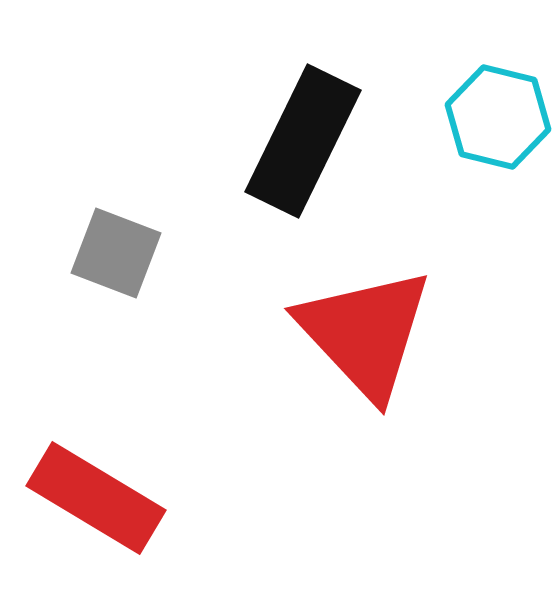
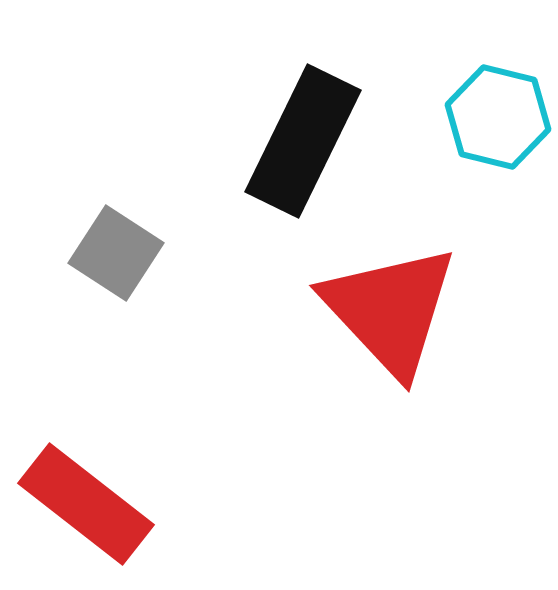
gray square: rotated 12 degrees clockwise
red triangle: moved 25 px right, 23 px up
red rectangle: moved 10 px left, 6 px down; rotated 7 degrees clockwise
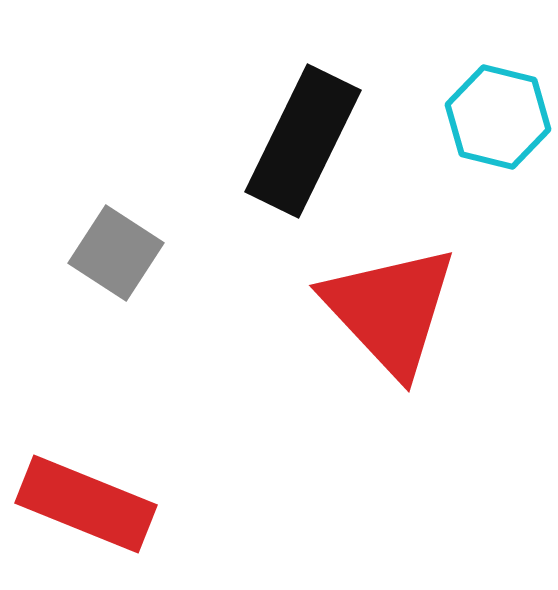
red rectangle: rotated 16 degrees counterclockwise
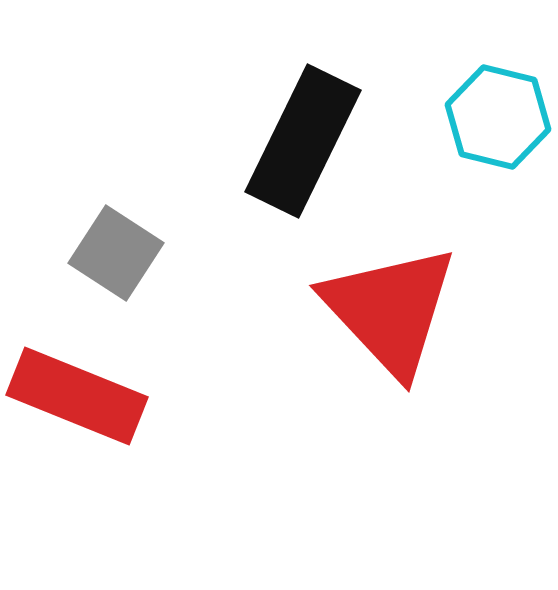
red rectangle: moved 9 px left, 108 px up
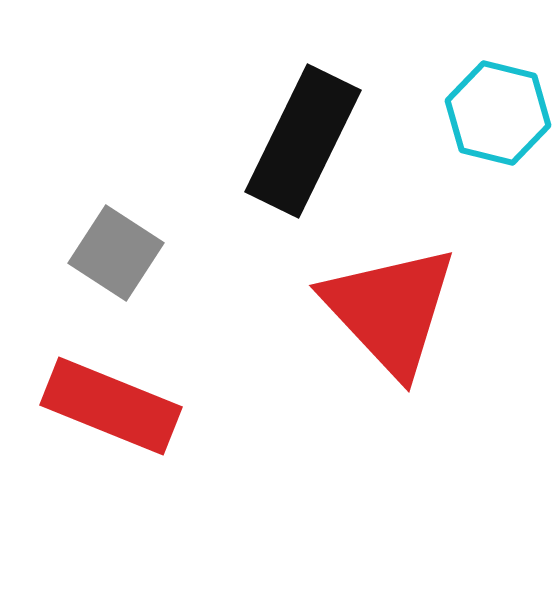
cyan hexagon: moved 4 px up
red rectangle: moved 34 px right, 10 px down
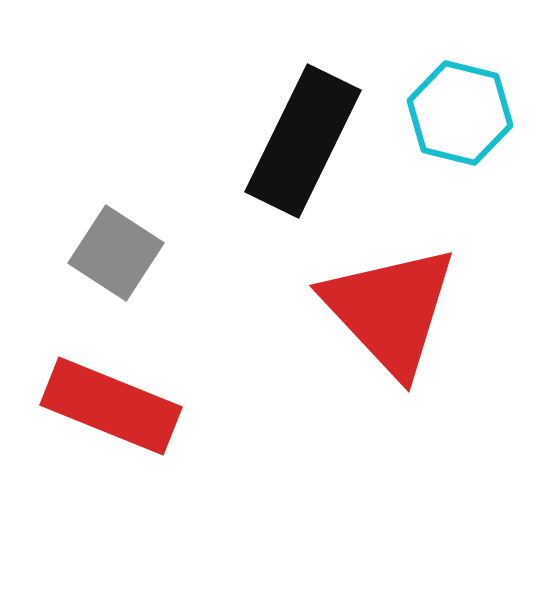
cyan hexagon: moved 38 px left
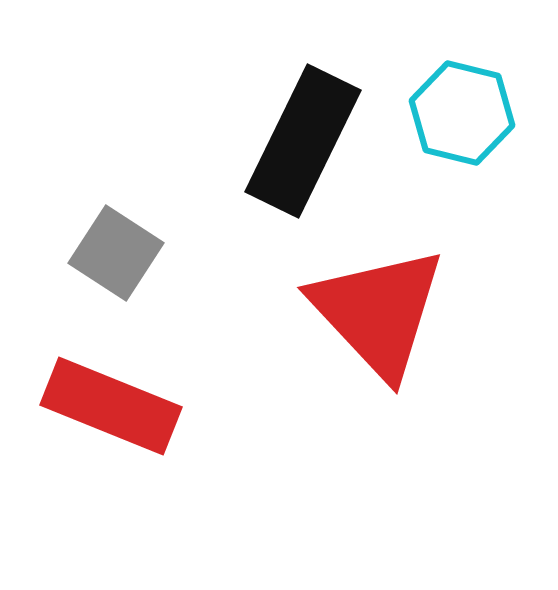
cyan hexagon: moved 2 px right
red triangle: moved 12 px left, 2 px down
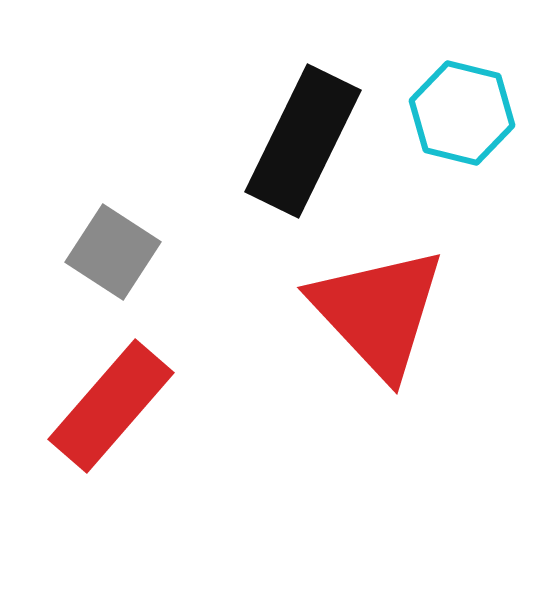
gray square: moved 3 px left, 1 px up
red rectangle: rotated 71 degrees counterclockwise
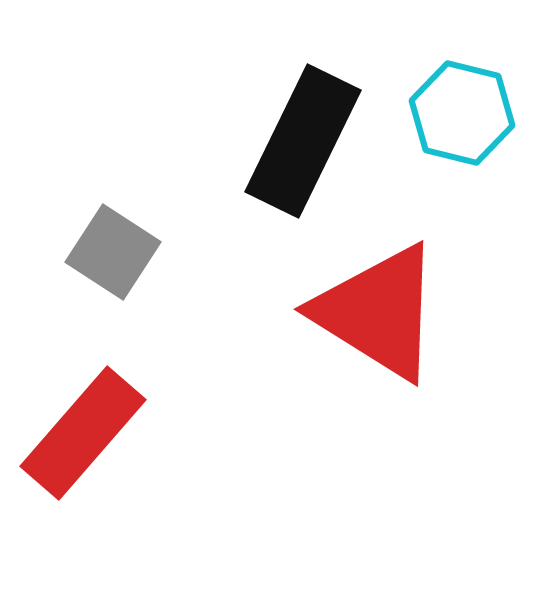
red triangle: rotated 15 degrees counterclockwise
red rectangle: moved 28 px left, 27 px down
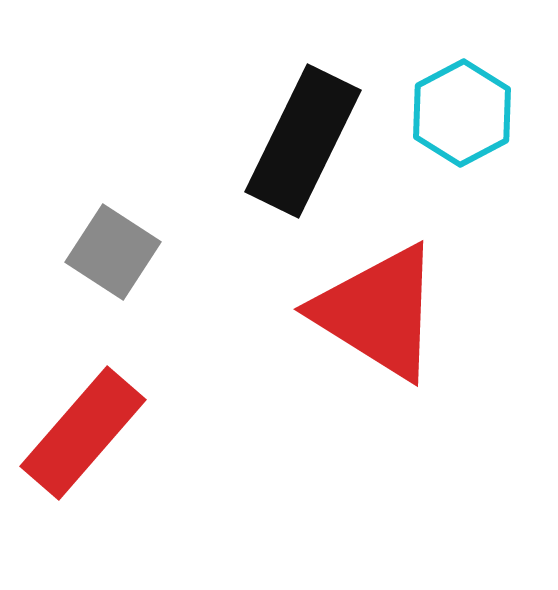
cyan hexagon: rotated 18 degrees clockwise
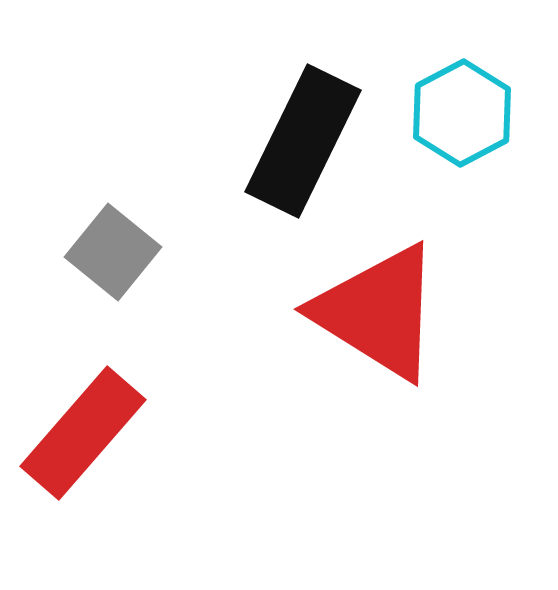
gray square: rotated 6 degrees clockwise
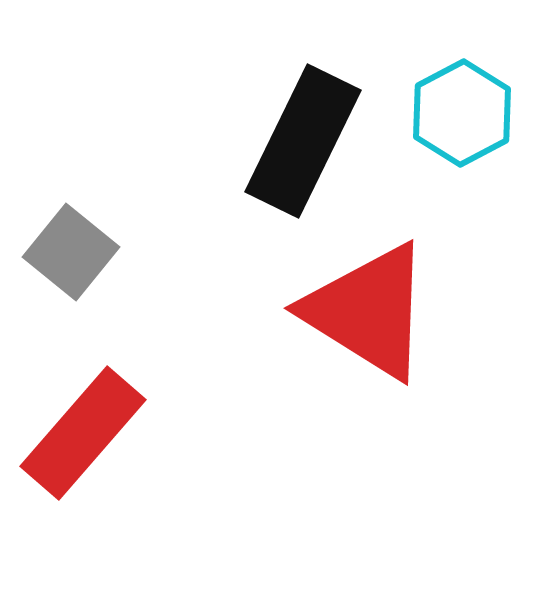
gray square: moved 42 px left
red triangle: moved 10 px left, 1 px up
